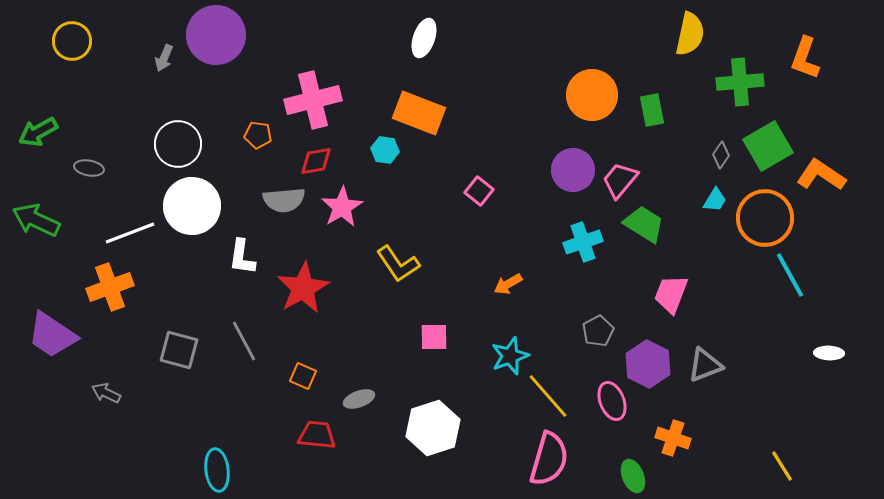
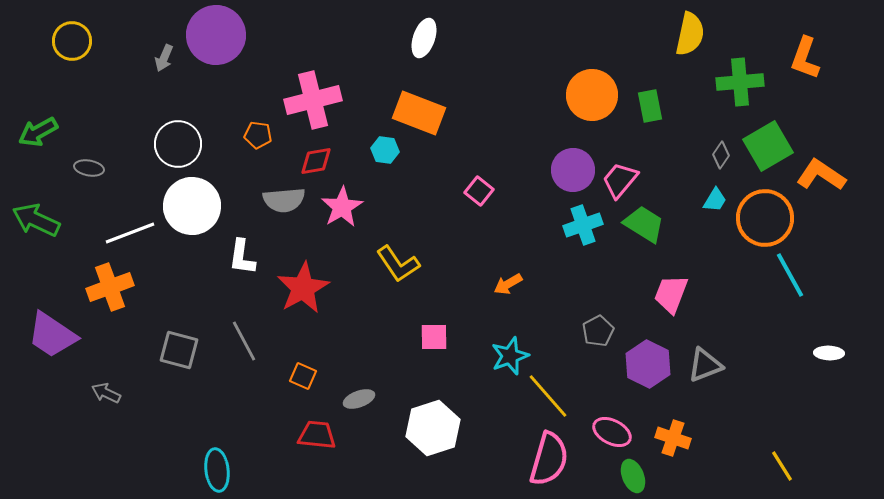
green rectangle at (652, 110): moved 2 px left, 4 px up
cyan cross at (583, 242): moved 17 px up
pink ellipse at (612, 401): moved 31 px down; rotated 42 degrees counterclockwise
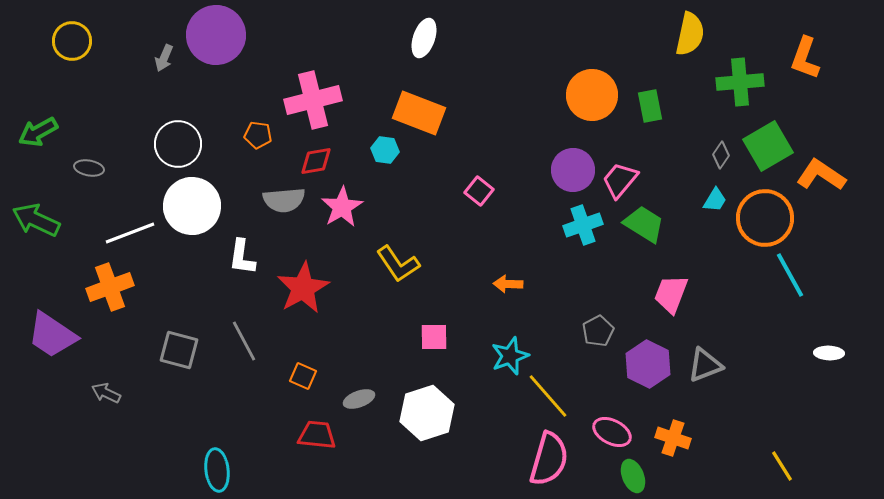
orange arrow at (508, 284): rotated 32 degrees clockwise
white hexagon at (433, 428): moved 6 px left, 15 px up
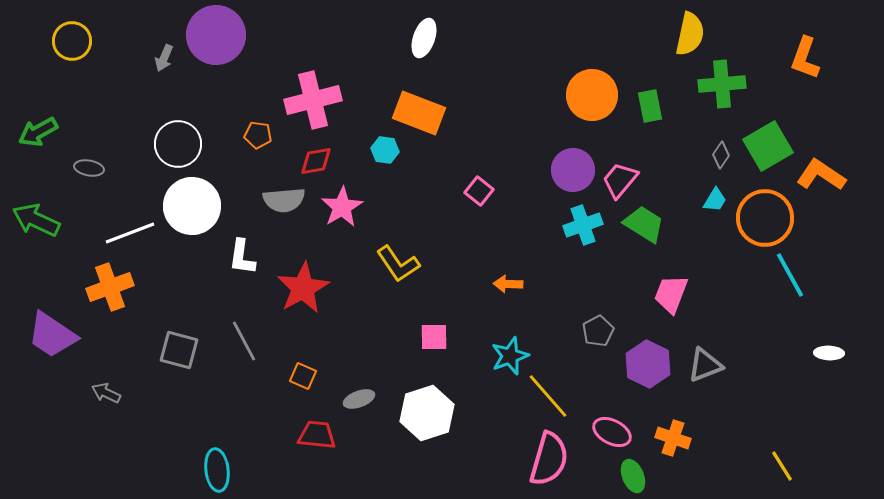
green cross at (740, 82): moved 18 px left, 2 px down
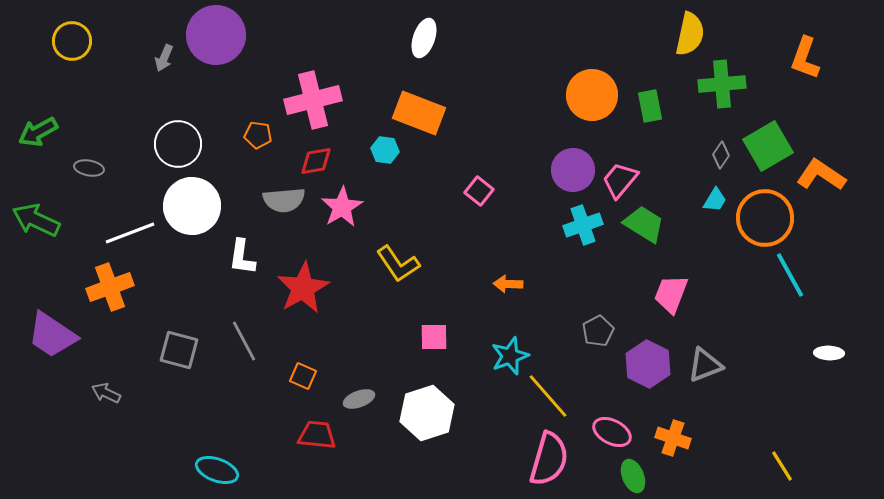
cyan ellipse at (217, 470): rotated 63 degrees counterclockwise
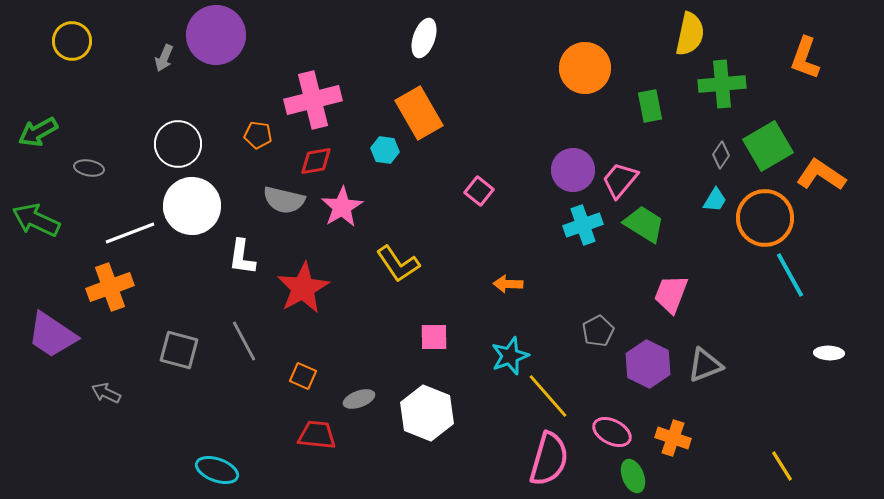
orange circle at (592, 95): moved 7 px left, 27 px up
orange rectangle at (419, 113): rotated 39 degrees clockwise
gray semicircle at (284, 200): rotated 18 degrees clockwise
white hexagon at (427, 413): rotated 20 degrees counterclockwise
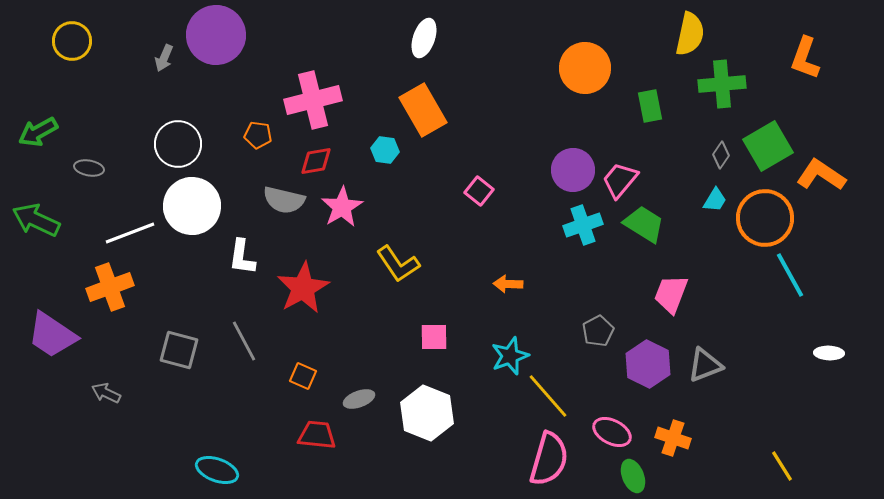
orange rectangle at (419, 113): moved 4 px right, 3 px up
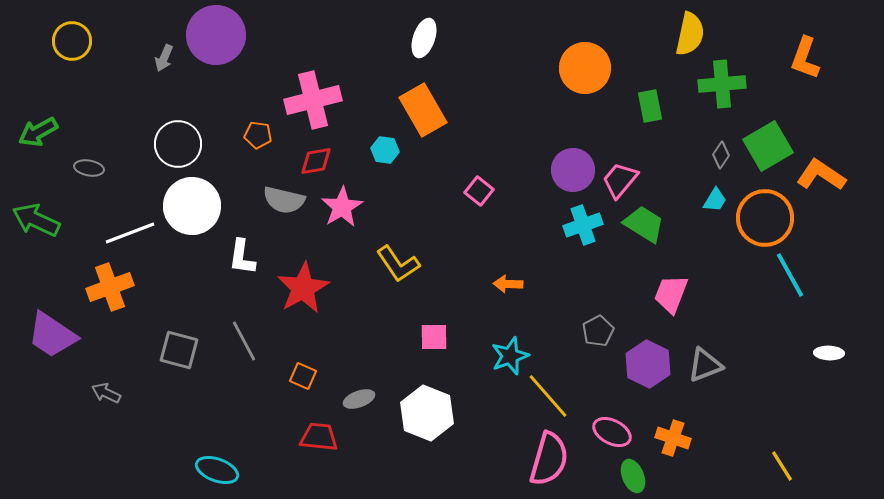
red trapezoid at (317, 435): moved 2 px right, 2 px down
